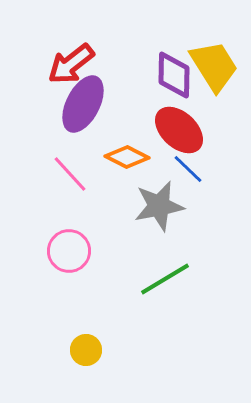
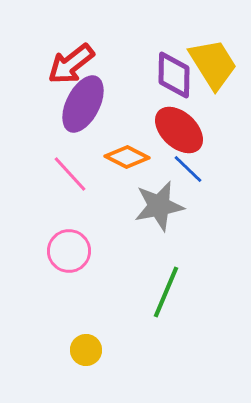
yellow trapezoid: moved 1 px left, 2 px up
green line: moved 1 px right, 13 px down; rotated 36 degrees counterclockwise
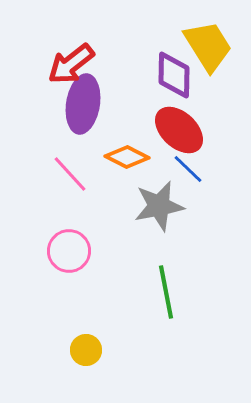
yellow trapezoid: moved 5 px left, 18 px up
purple ellipse: rotated 18 degrees counterclockwise
green line: rotated 34 degrees counterclockwise
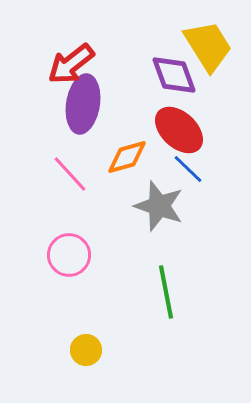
purple diamond: rotated 21 degrees counterclockwise
orange diamond: rotated 42 degrees counterclockwise
gray star: rotated 30 degrees clockwise
pink circle: moved 4 px down
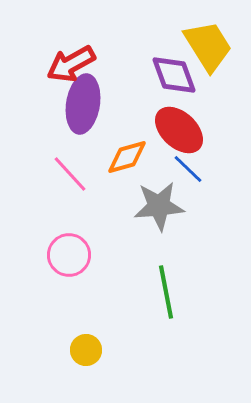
red arrow: rotated 9 degrees clockwise
gray star: rotated 24 degrees counterclockwise
